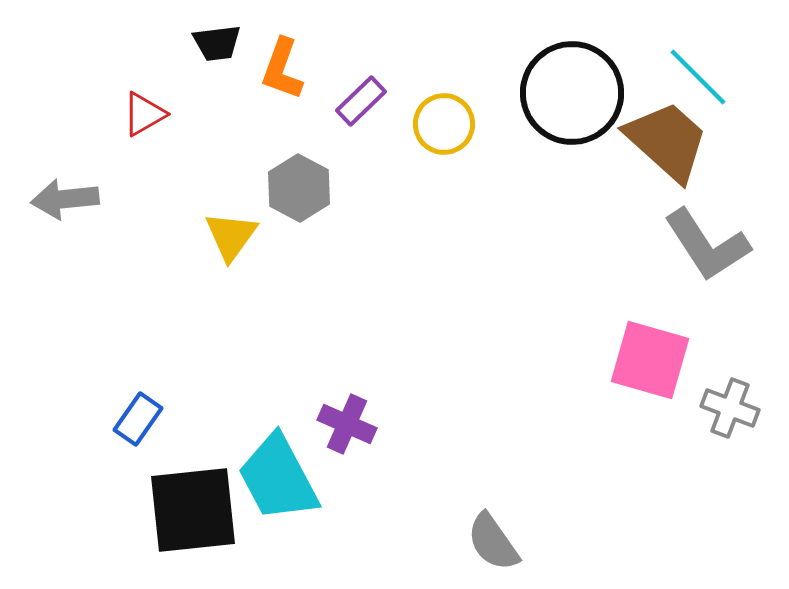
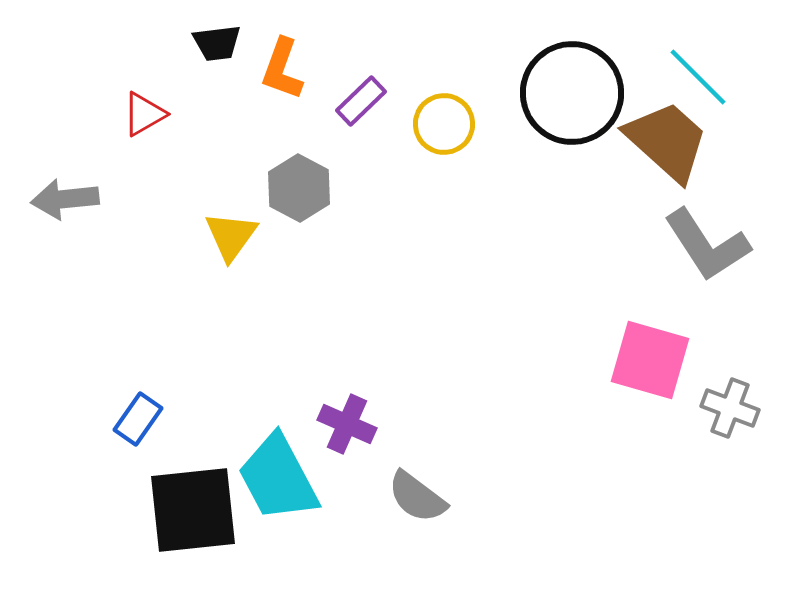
gray semicircle: moved 76 px left, 45 px up; rotated 18 degrees counterclockwise
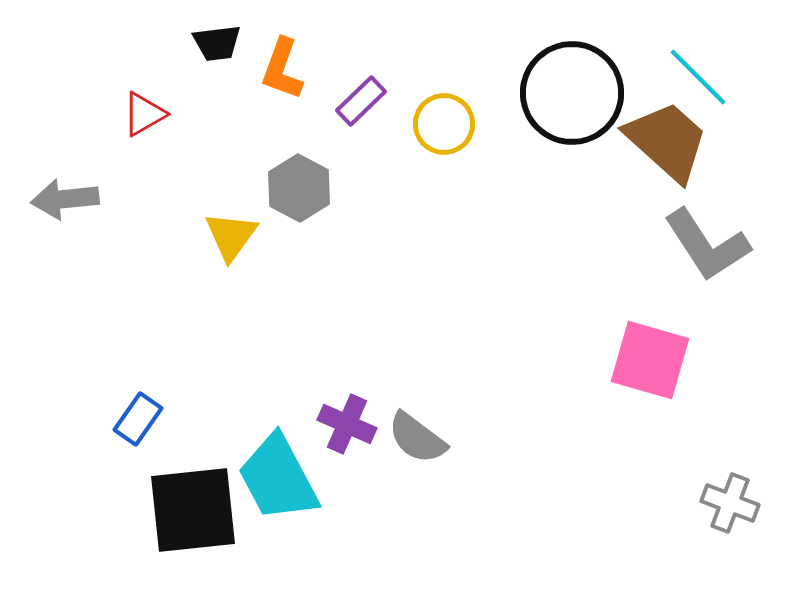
gray cross: moved 95 px down
gray semicircle: moved 59 px up
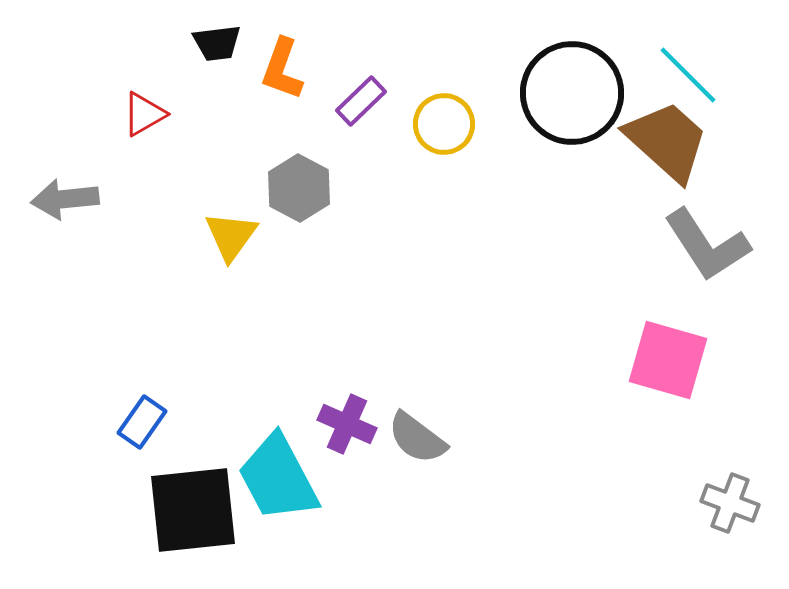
cyan line: moved 10 px left, 2 px up
pink square: moved 18 px right
blue rectangle: moved 4 px right, 3 px down
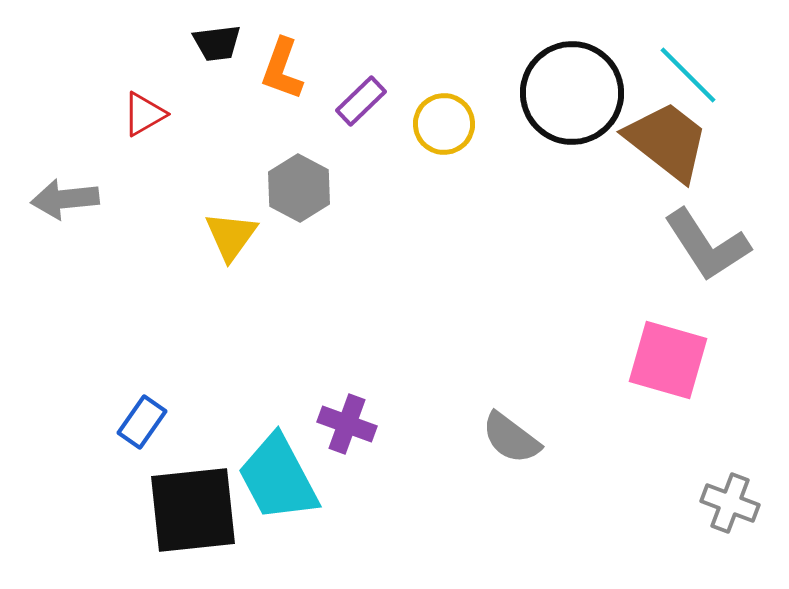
brown trapezoid: rotated 4 degrees counterclockwise
purple cross: rotated 4 degrees counterclockwise
gray semicircle: moved 94 px right
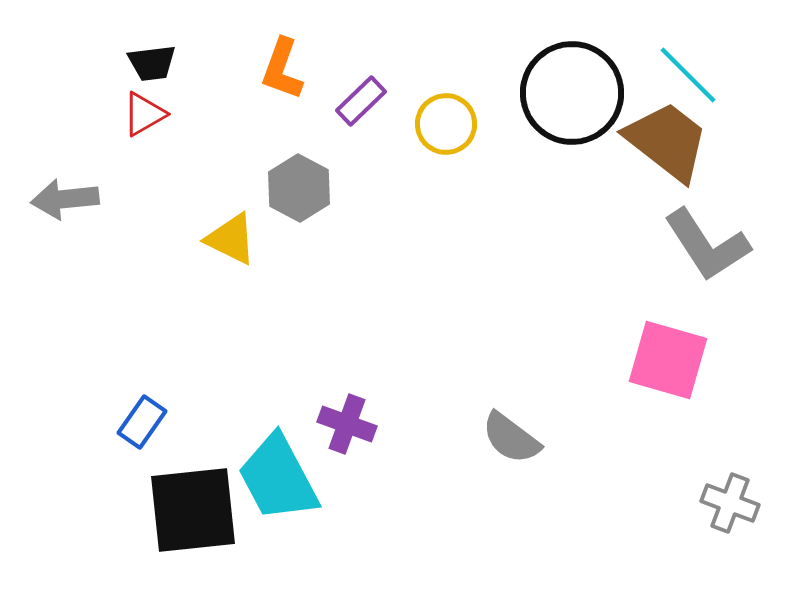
black trapezoid: moved 65 px left, 20 px down
yellow circle: moved 2 px right
yellow triangle: moved 3 px down; rotated 40 degrees counterclockwise
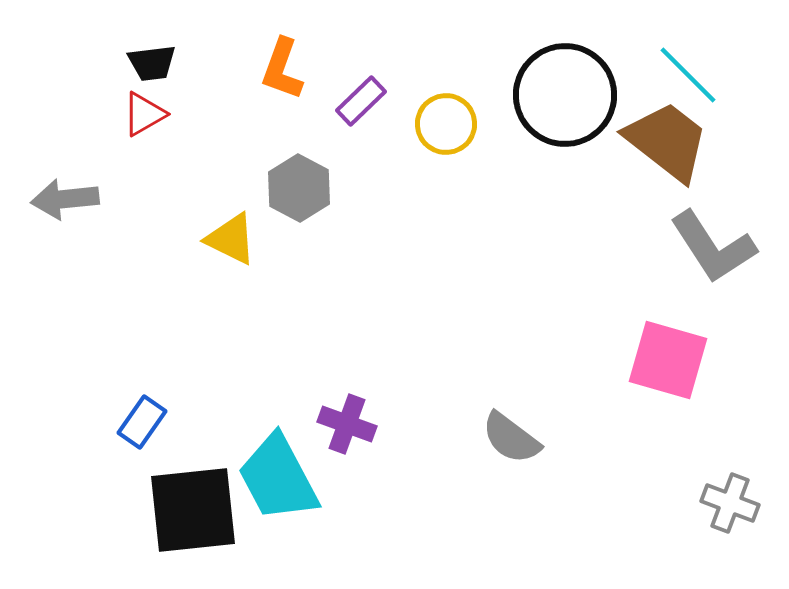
black circle: moved 7 px left, 2 px down
gray L-shape: moved 6 px right, 2 px down
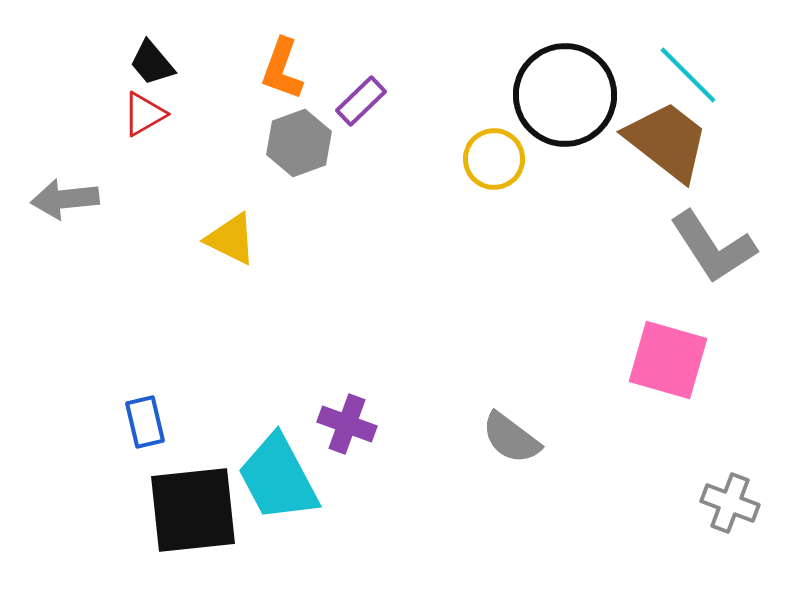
black trapezoid: rotated 57 degrees clockwise
yellow circle: moved 48 px right, 35 px down
gray hexagon: moved 45 px up; rotated 12 degrees clockwise
blue rectangle: moved 3 px right; rotated 48 degrees counterclockwise
